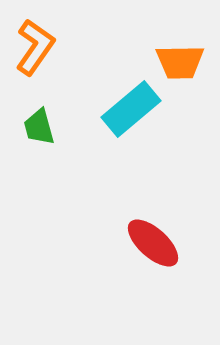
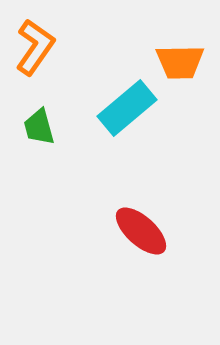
cyan rectangle: moved 4 px left, 1 px up
red ellipse: moved 12 px left, 12 px up
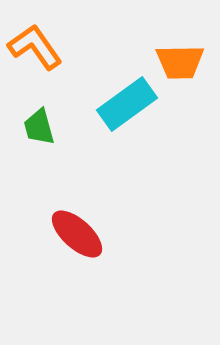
orange L-shape: rotated 70 degrees counterclockwise
cyan rectangle: moved 4 px up; rotated 4 degrees clockwise
red ellipse: moved 64 px left, 3 px down
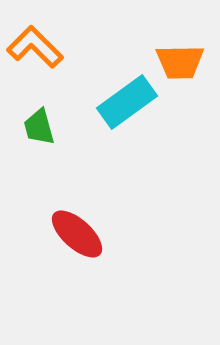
orange L-shape: rotated 10 degrees counterclockwise
cyan rectangle: moved 2 px up
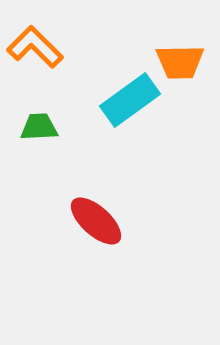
cyan rectangle: moved 3 px right, 2 px up
green trapezoid: rotated 102 degrees clockwise
red ellipse: moved 19 px right, 13 px up
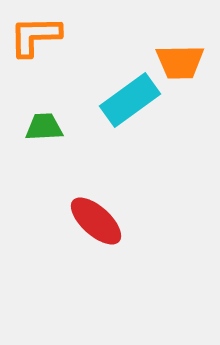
orange L-shape: moved 11 px up; rotated 46 degrees counterclockwise
green trapezoid: moved 5 px right
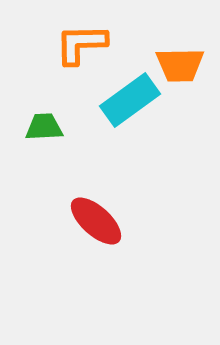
orange L-shape: moved 46 px right, 8 px down
orange trapezoid: moved 3 px down
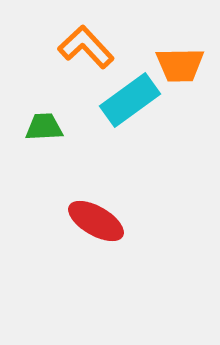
orange L-shape: moved 5 px right, 3 px down; rotated 48 degrees clockwise
red ellipse: rotated 12 degrees counterclockwise
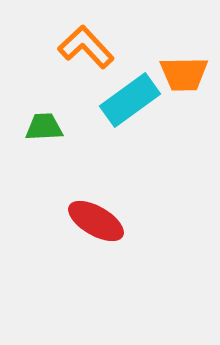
orange trapezoid: moved 4 px right, 9 px down
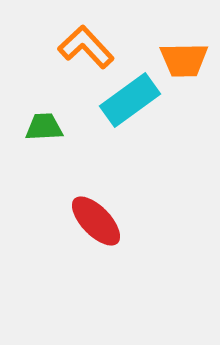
orange trapezoid: moved 14 px up
red ellipse: rotated 16 degrees clockwise
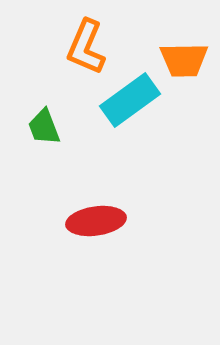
orange L-shape: rotated 114 degrees counterclockwise
green trapezoid: rotated 108 degrees counterclockwise
red ellipse: rotated 54 degrees counterclockwise
